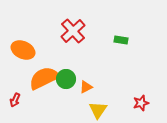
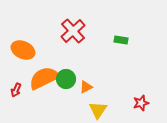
red arrow: moved 1 px right, 10 px up
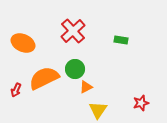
orange ellipse: moved 7 px up
green circle: moved 9 px right, 10 px up
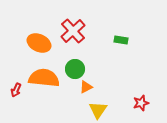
orange ellipse: moved 16 px right
orange semicircle: rotated 32 degrees clockwise
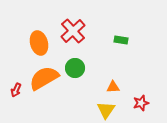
orange ellipse: rotated 50 degrees clockwise
green circle: moved 1 px up
orange semicircle: rotated 36 degrees counterclockwise
orange triangle: moved 27 px right; rotated 24 degrees clockwise
yellow triangle: moved 8 px right
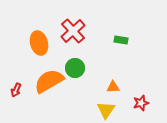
orange semicircle: moved 5 px right, 3 px down
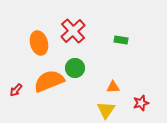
orange semicircle: rotated 8 degrees clockwise
red arrow: rotated 16 degrees clockwise
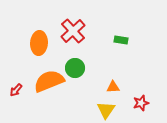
orange ellipse: rotated 20 degrees clockwise
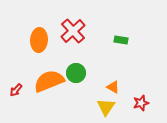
orange ellipse: moved 3 px up
green circle: moved 1 px right, 5 px down
orange triangle: rotated 32 degrees clockwise
yellow triangle: moved 3 px up
